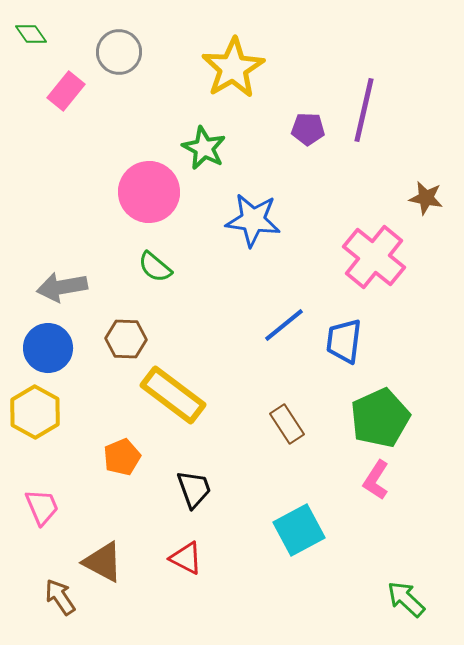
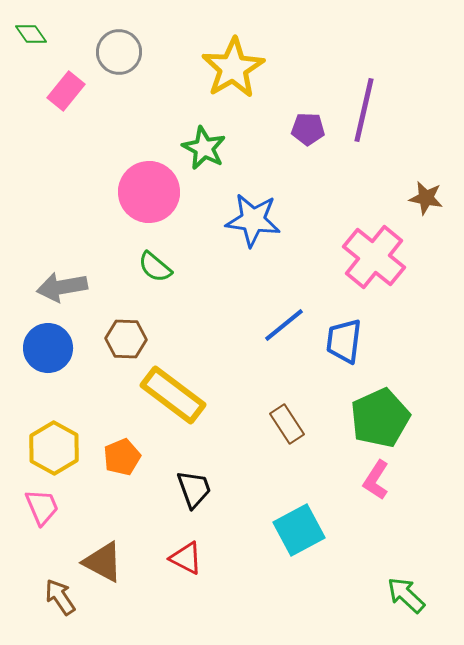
yellow hexagon: moved 19 px right, 36 px down
green arrow: moved 4 px up
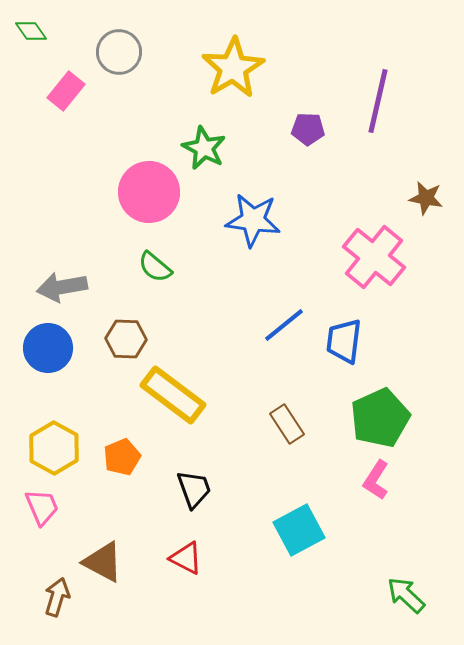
green diamond: moved 3 px up
purple line: moved 14 px right, 9 px up
brown arrow: moved 3 px left; rotated 51 degrees clockwise
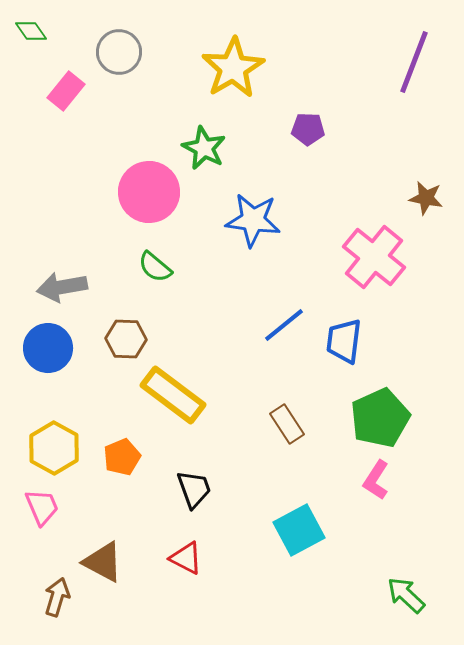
purple line: moved 36 px right, 39 px up; rotated 8 degrees clockwise
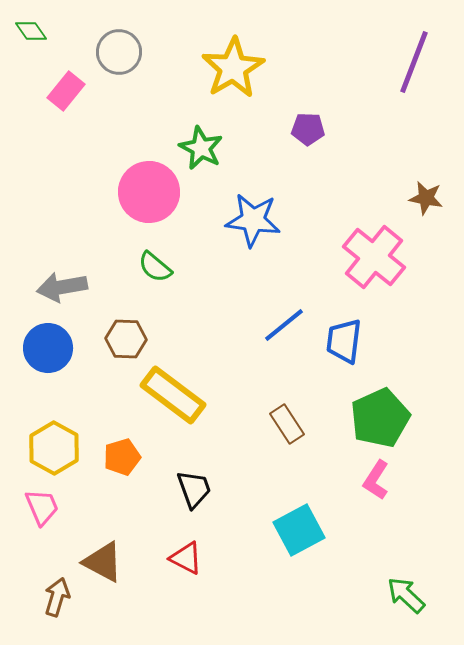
green star: moved 3 px left
orange pentagon: rotated 6 degrees clockwise
